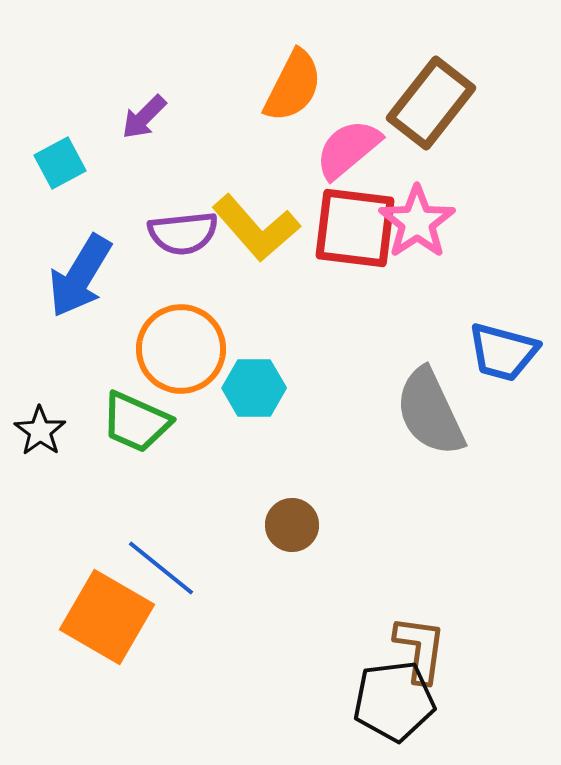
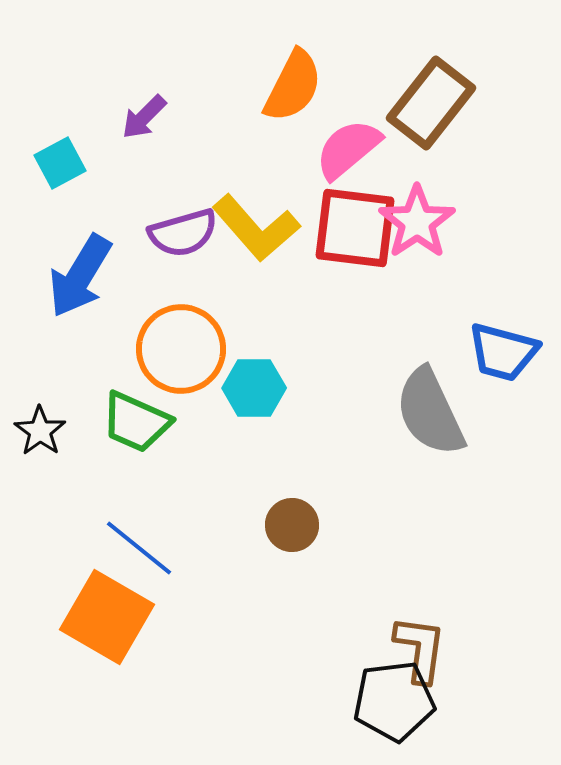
purple semicircle: rotated 10 degrees counterclockwise
blue line: moved 22 px left, 20 px up
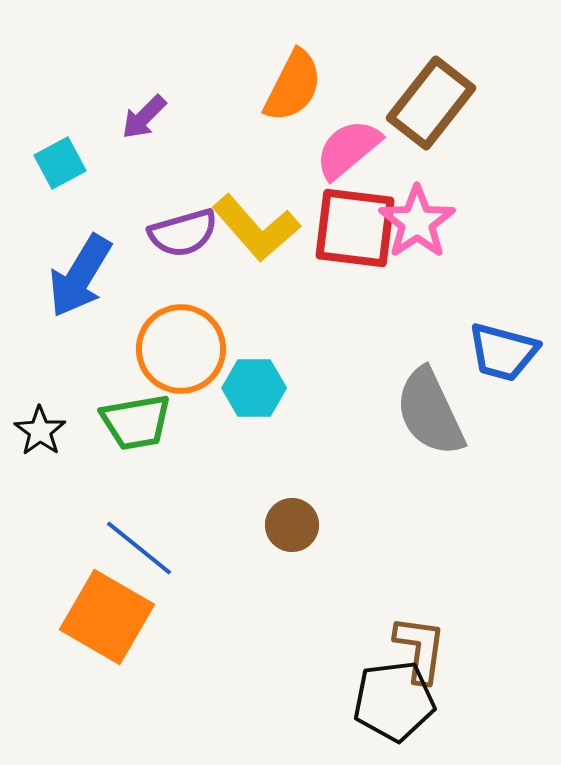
green trapezoid: rotated 34 degrees counterclockwise
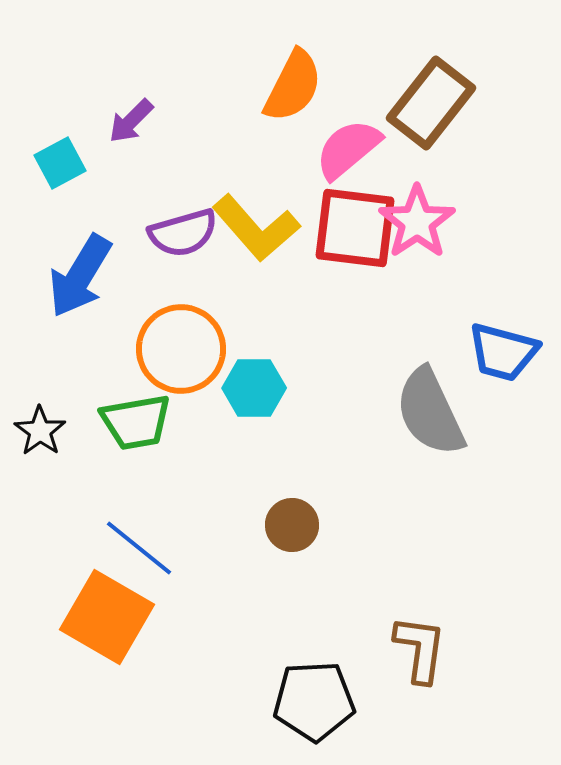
purple arrow: moved 13 px left, 4 px down
black pentagon: moved 80 px left; rotated 4 degrees clockwise
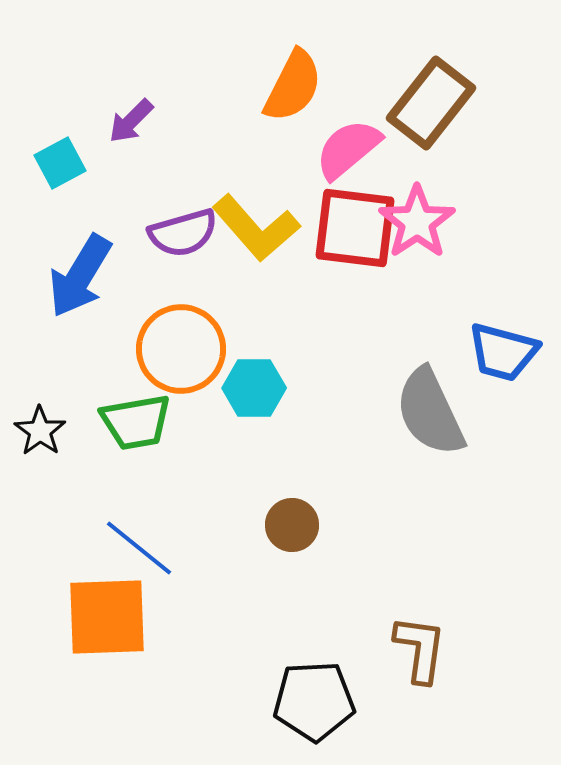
orange square: rotated 32 degrees counterclockwise
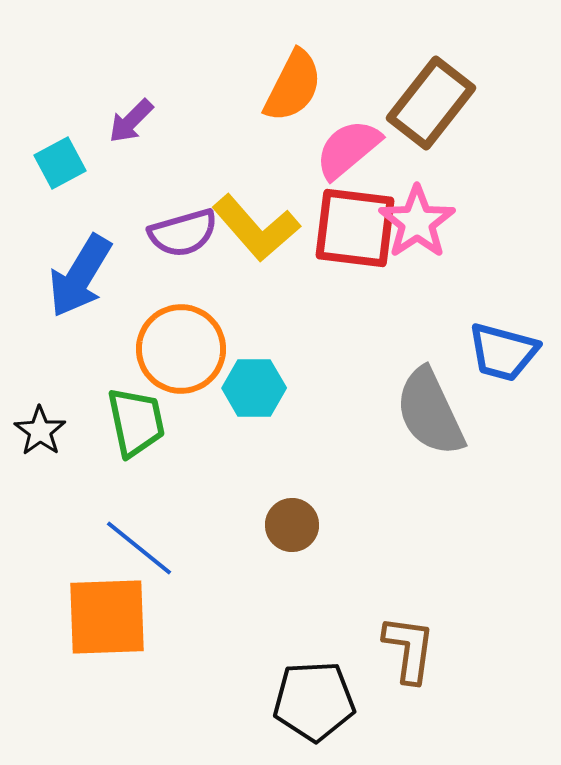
green trapezoid: rotated 92 degrees counterclockwise
brown L-shape: moved 11 px left
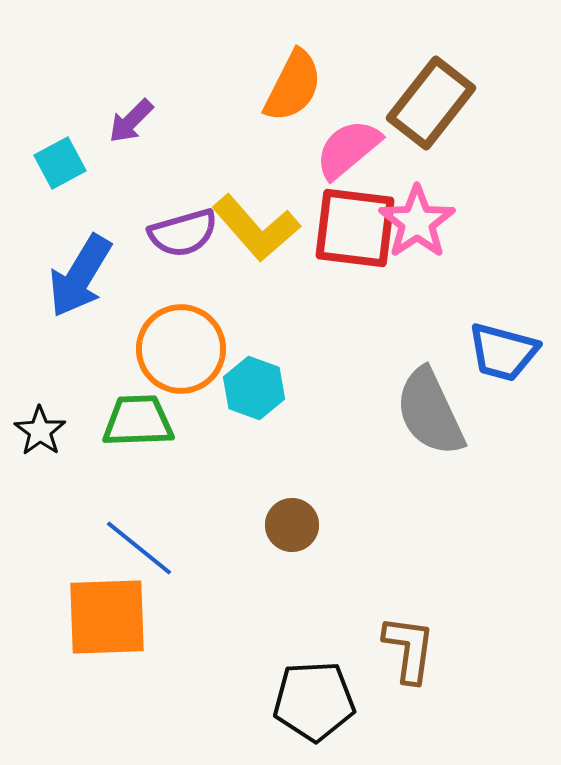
cyan hexagon: rotated 20 degrees clockwise
green trapezoid: moved 2 px right, 1 px up; rotated 80 degrees counterclockwise
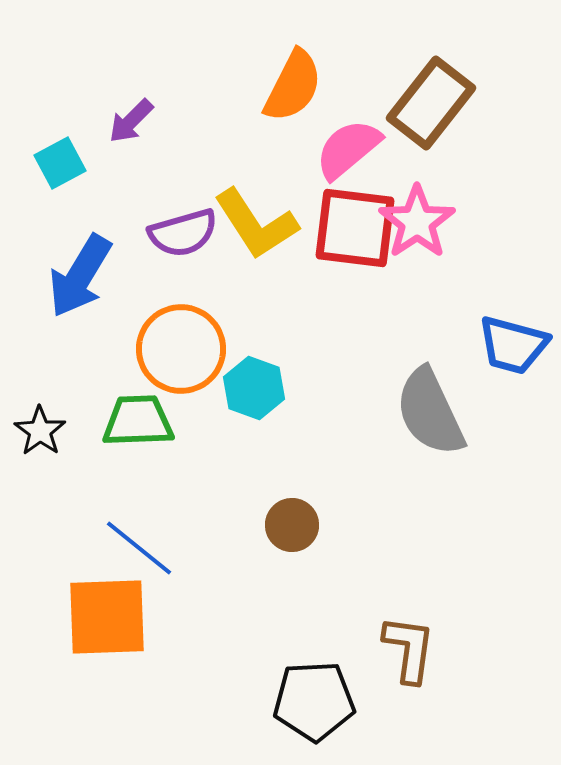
yellow L-shape: moved 4 px up; rotated 8 degrees clockwise
blue trapezoid: moved 10 px right, 7 px up
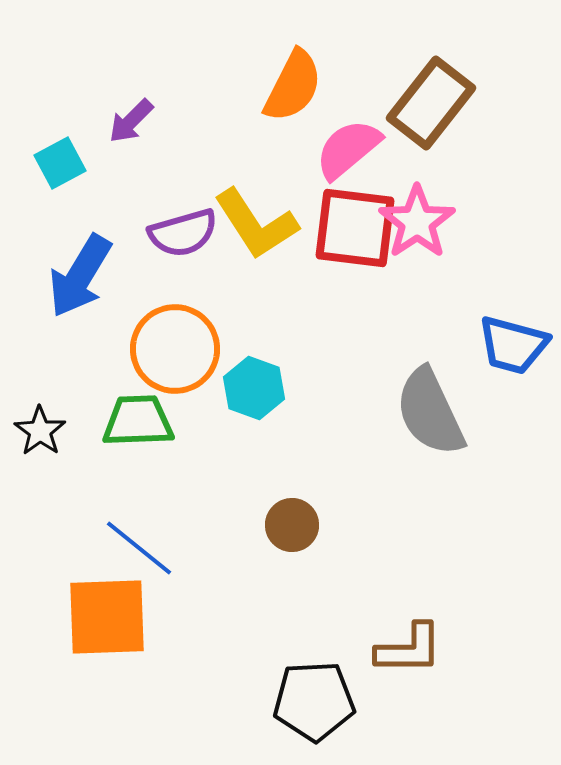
orange circle: moved 6 px left
brown L-shape: rotated 82 degrees clockwise
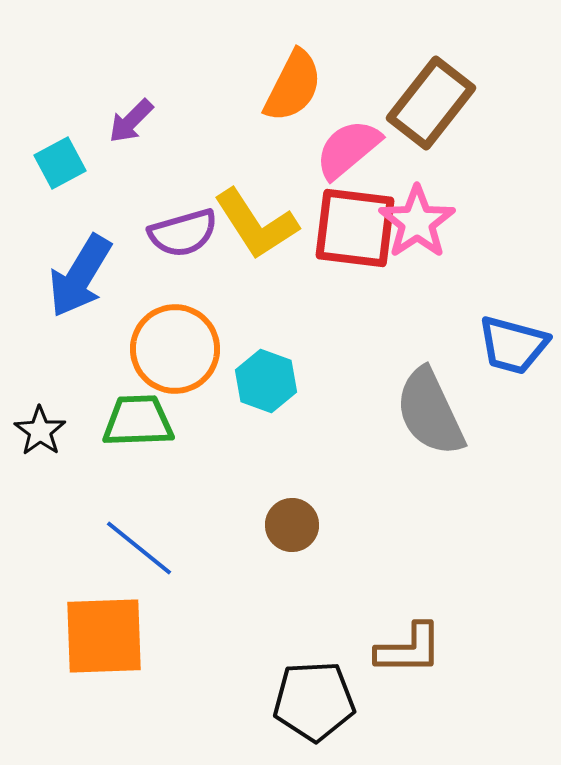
cyan hexagon: moved 12 px right, 7 px up
orange square: moved 3 px left, 19 px down
